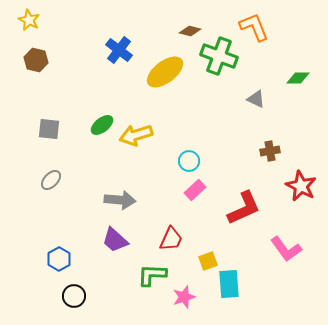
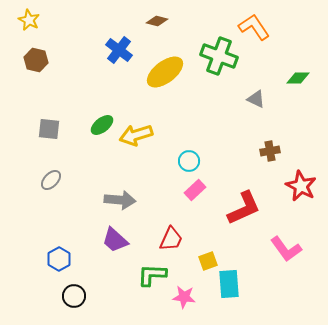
orange L-shape: rotated 12 degrees counterclockwise
brown diamond: moved 33 px left, 10 px up
pink star: rotated 25 degrees clockwise
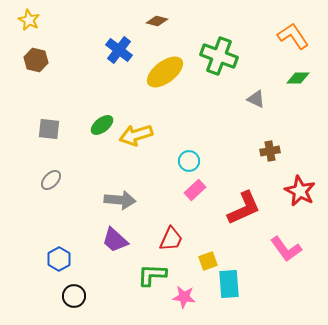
orange L-shape: moved 39 px right, 9 px down
red star: moved 1 px left, 5 px down
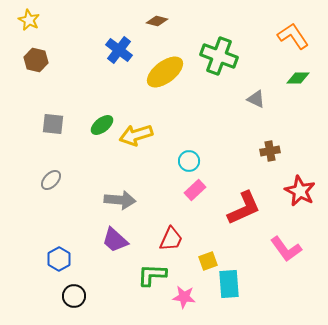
gray square: moved 4 px right, 5 px up
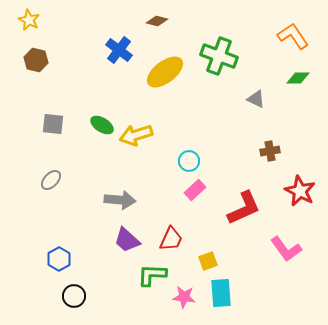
green ellipse: rotated 70 degrees clockwise
purple trapezoid: moved 12 px right
cyan rectangle: moved 8 px left, 9 px down
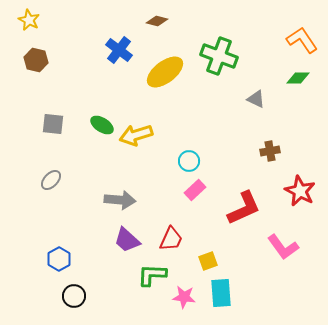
orange L-shape: moved 9 px right, 4 px down
pink L-shape: moved 3 px left, 2 px up
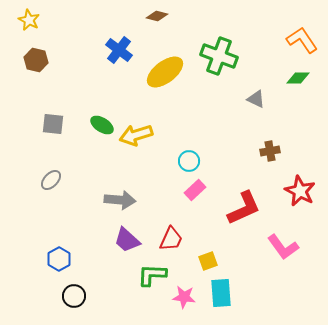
brown diamond: moved 5 px up
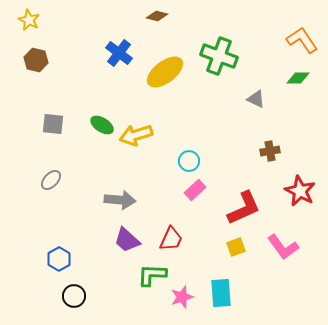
blue cross: moved 3 px down
yellow square: moved 28 px right, 14 px up
pink star: moved 2 px left; rotated 25 degrees counterclockwise
